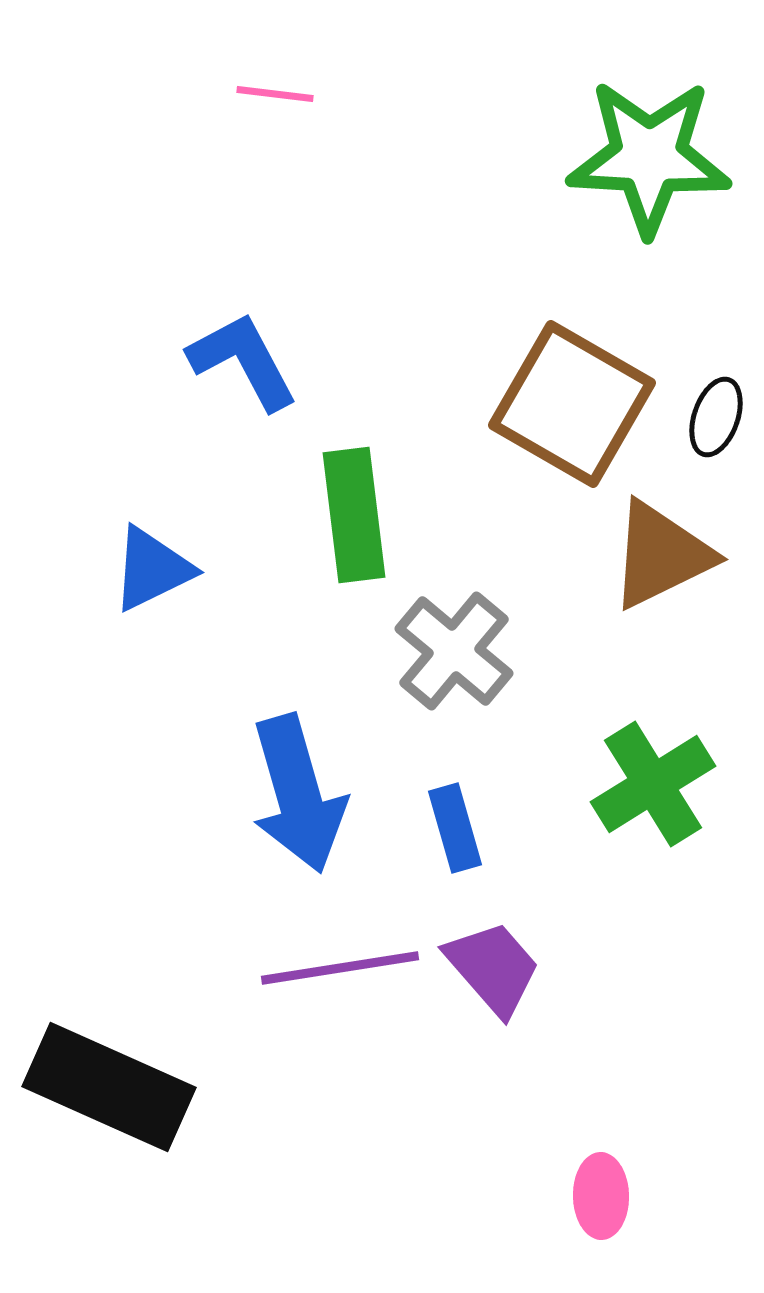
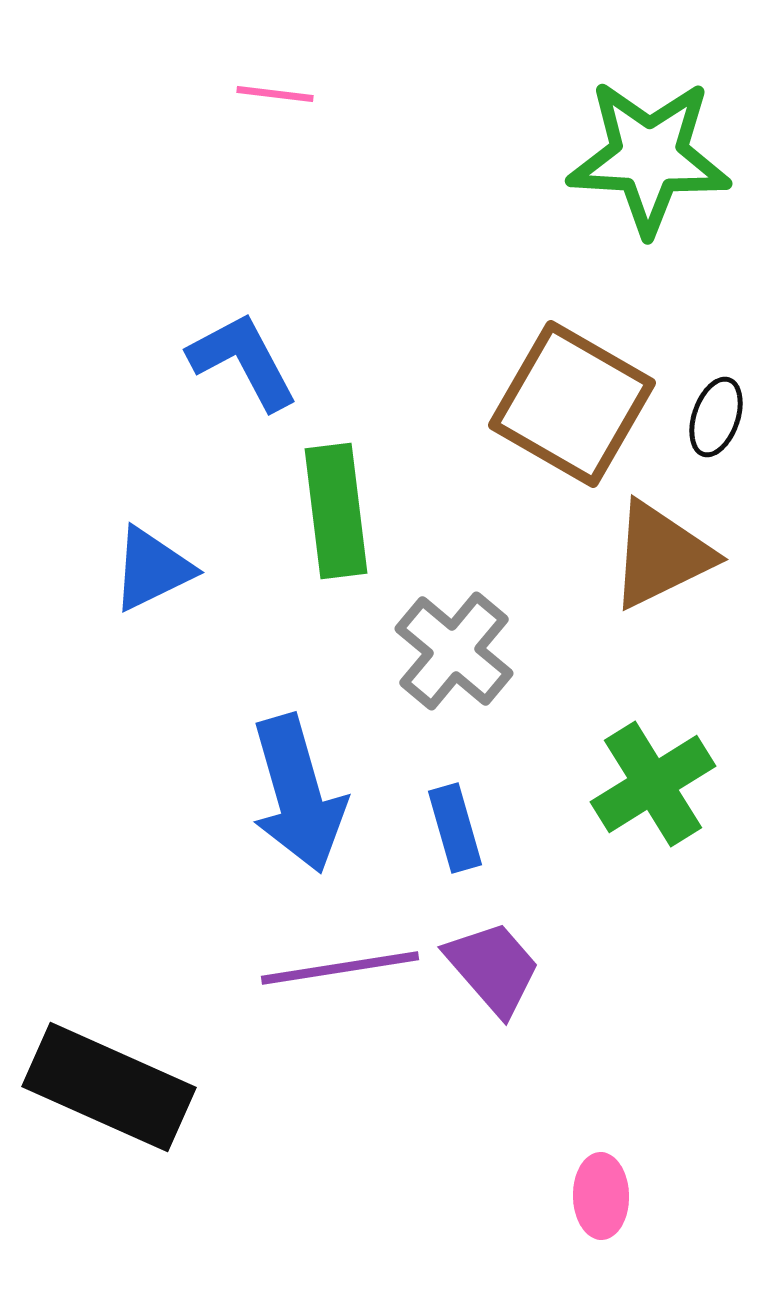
green rectangle: moved 18 px left, 4 px up
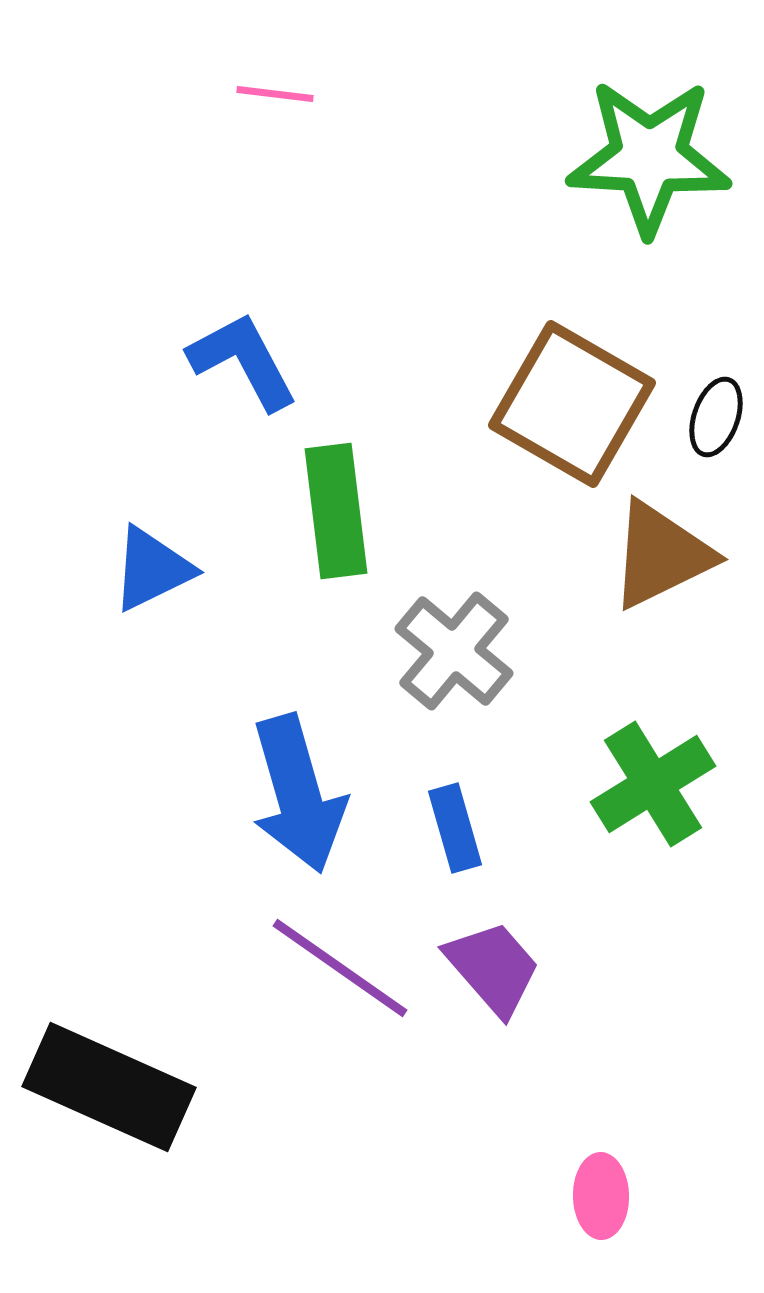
purple line: rotated 44 degrees clockwise
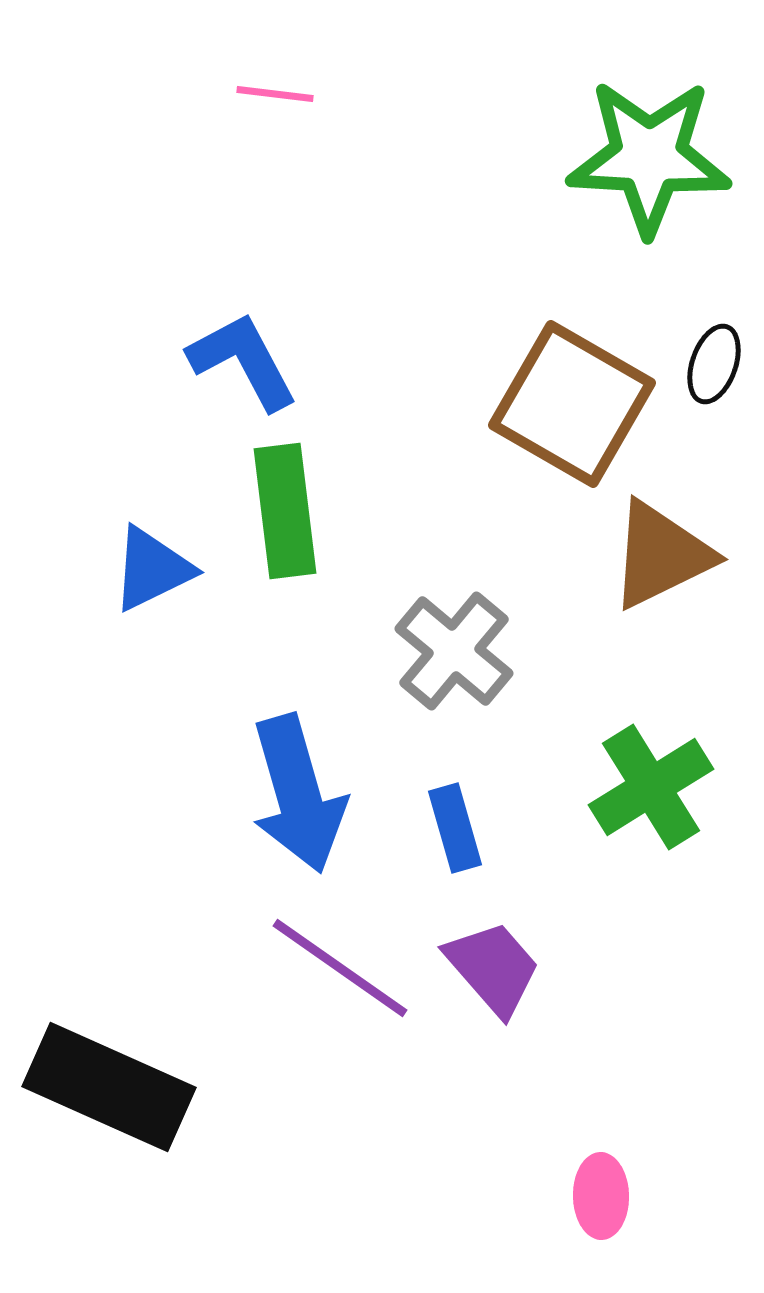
black ellipse: moved 2 px left, 53 px up
green rectangle: moved 51 px left
green cross: moved 2 px left, 3 px down
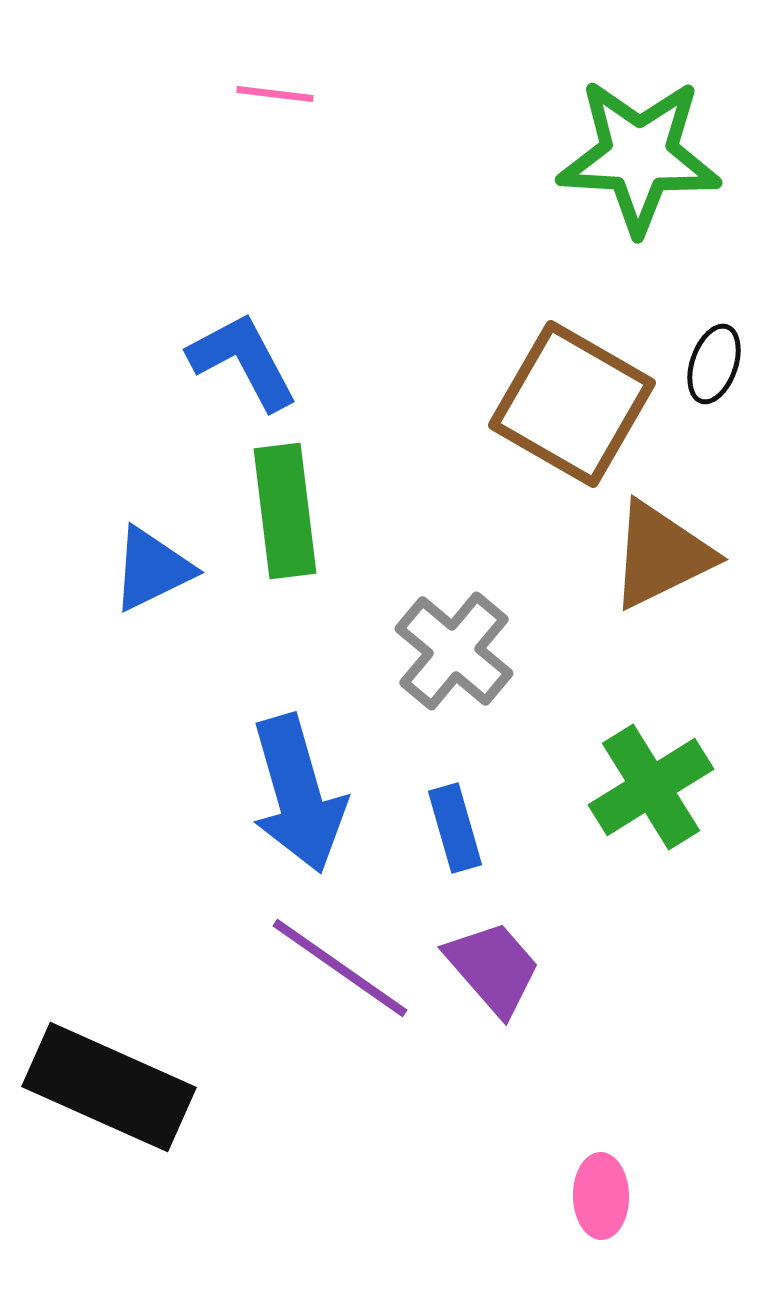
green star: moved 10 px left, 1 px up
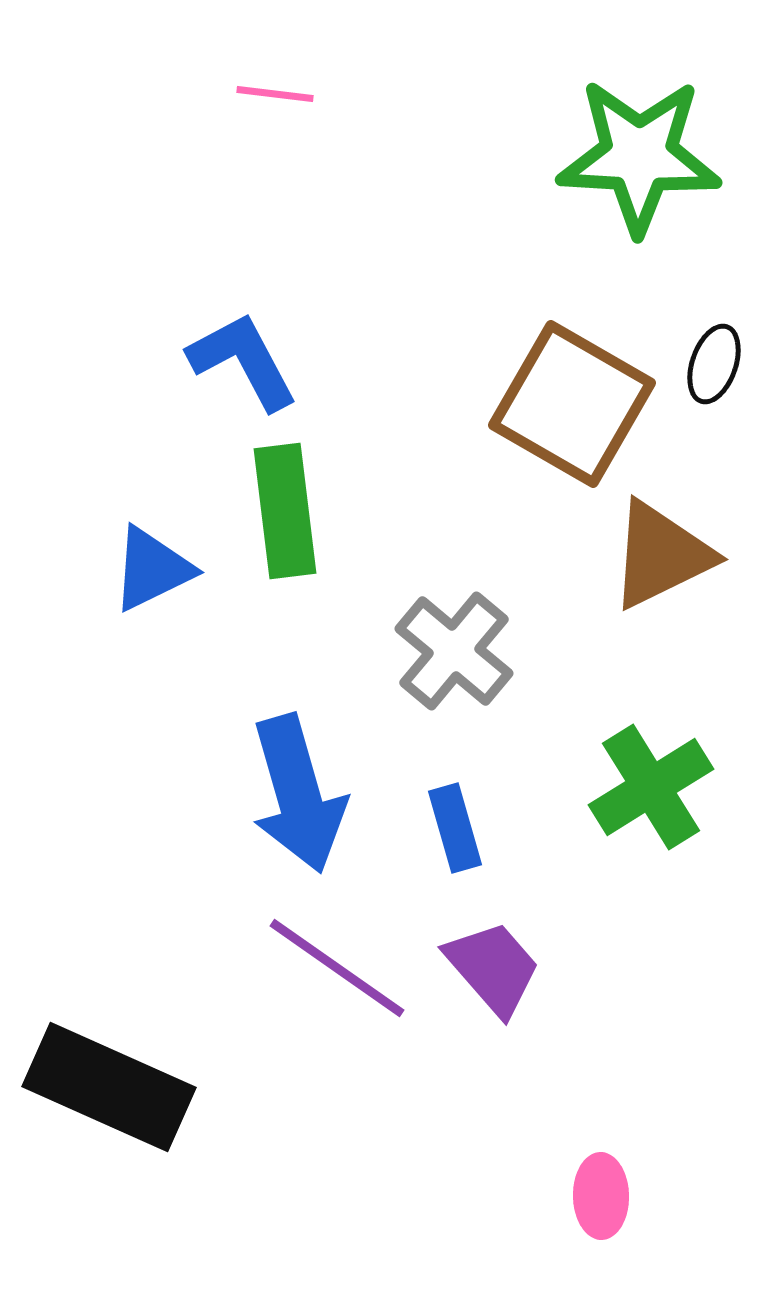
purple line: moved 3 px left
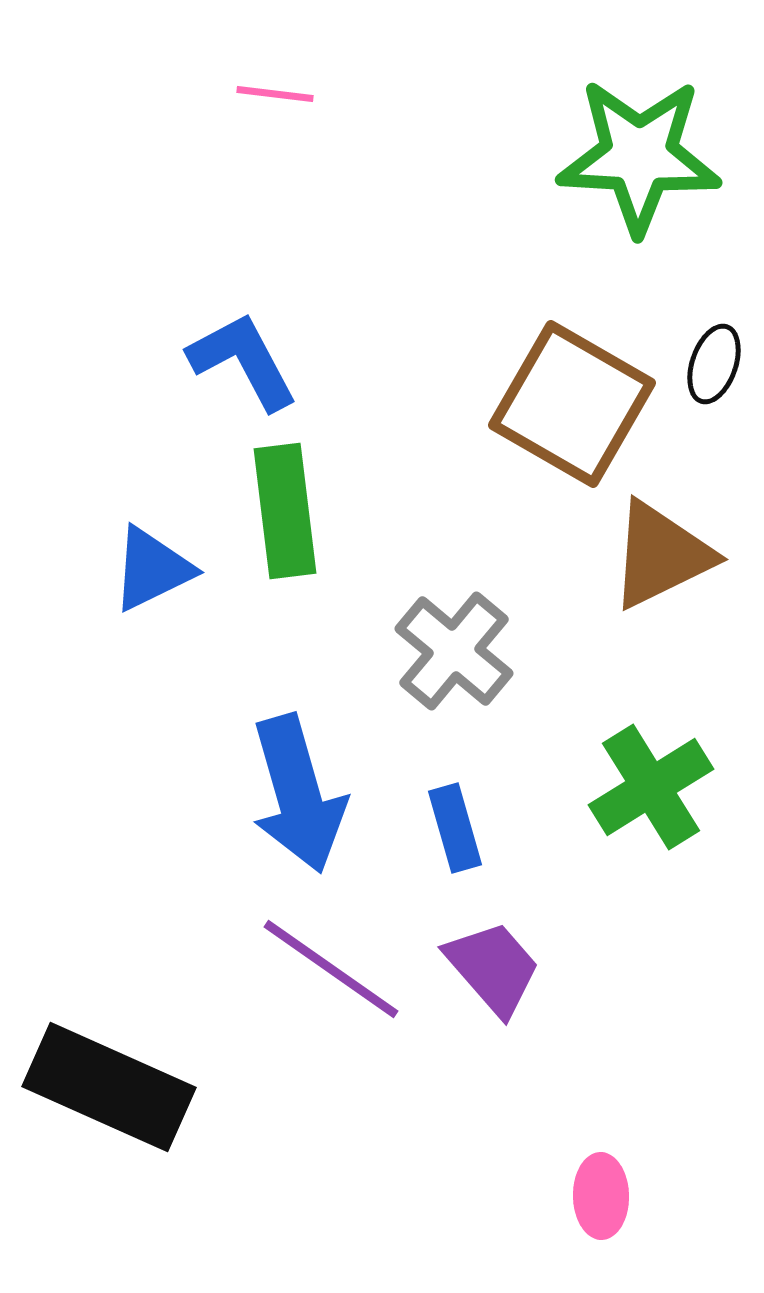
purple line: moved 6 px left, 1 px down
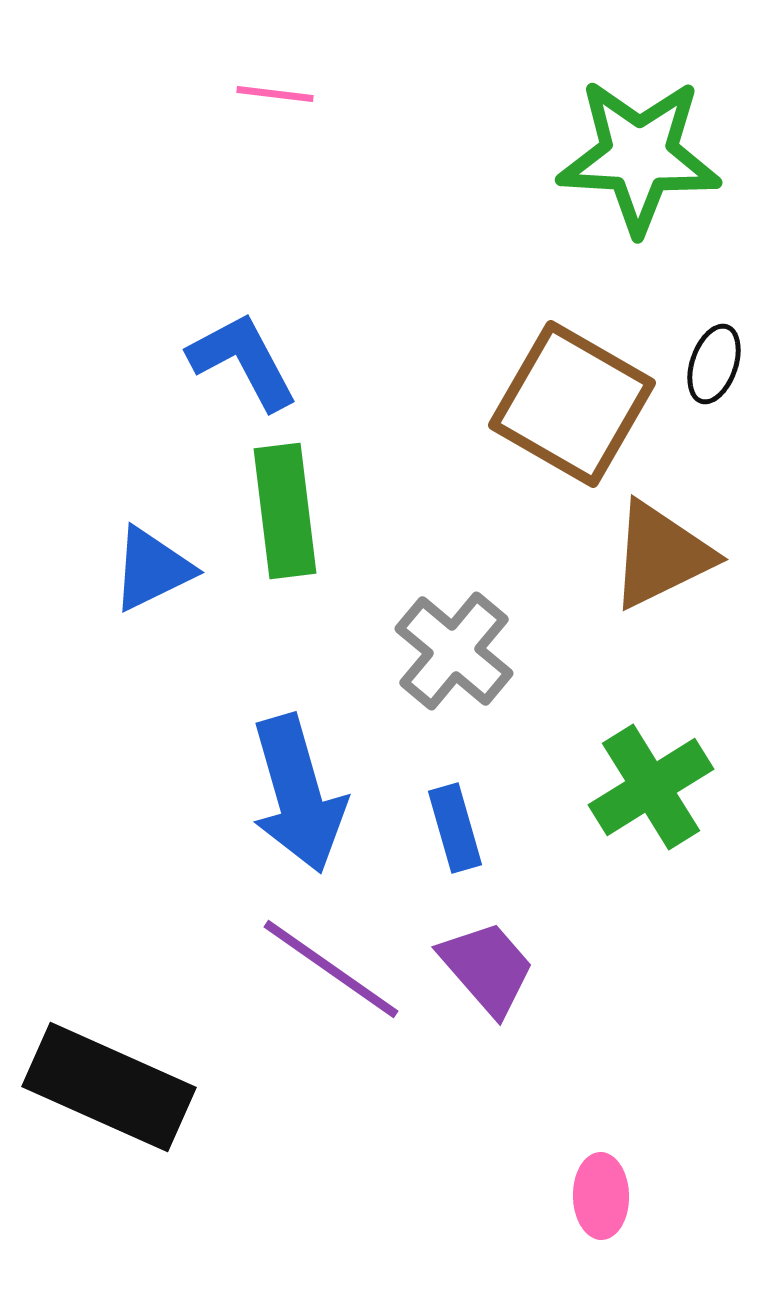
purple trapezoid: moved 6 px left
